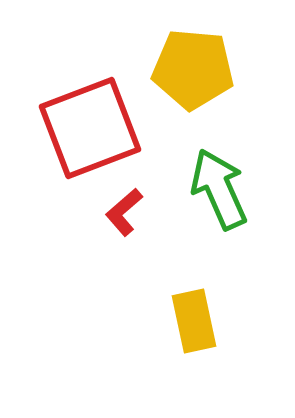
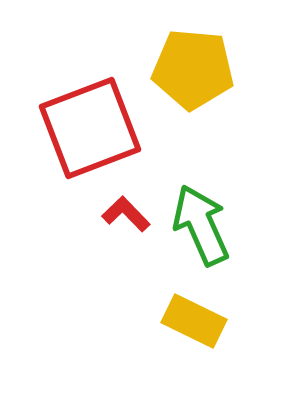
green arrow: moved 18 px left, 36 px down
red L-shape: moved 2 px right, 2 px down; rotated 87 degrees clockwise
yellow rectangle: rotated 52 degrees counterclockwise
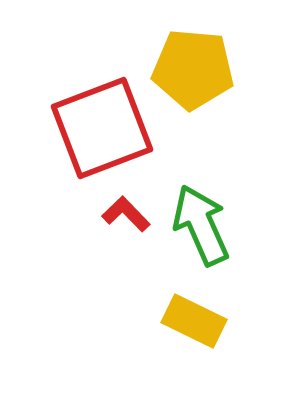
red square: moved 12 px right
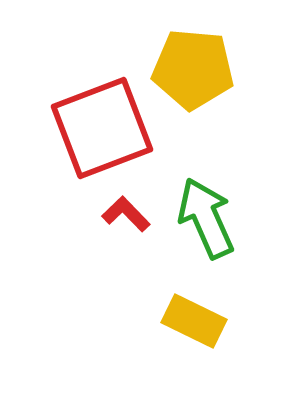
green arrow: moved 5 px right, 7 px up
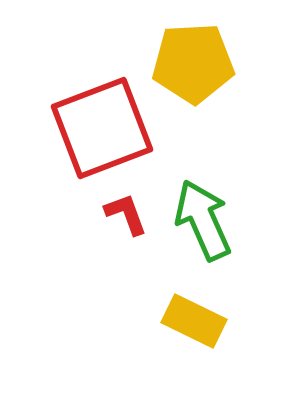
yellow pentagon: moved 6 px up; rotated 8 degrees counterclockwise
red L-shape: rotated 24 degrees clockwise
green arrow: moved 3 px left, 2 px down
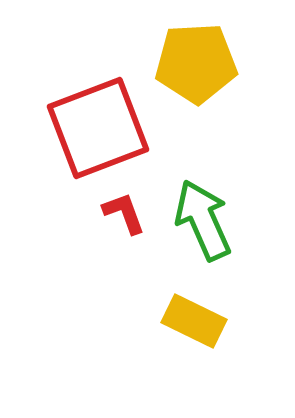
yellow pentagon: moved 3 px right
red square: moved 4 px left
red L-shape: moved 2 px left, 1 px up
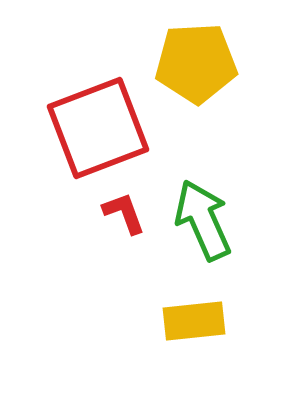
yellow rectangle: rotated 32 degrees counterclockwise
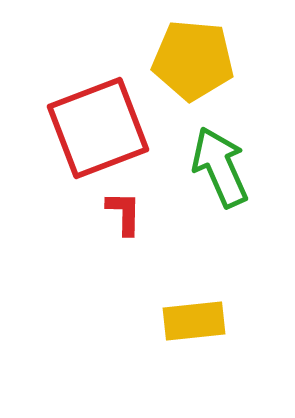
yellow pentagon: moved 3 px left, 3 px up; rotated 8 degrees clockwise
red L-shape: rotated 21 degrees clockwise
green arrow: moved 17 px right, 53 px up
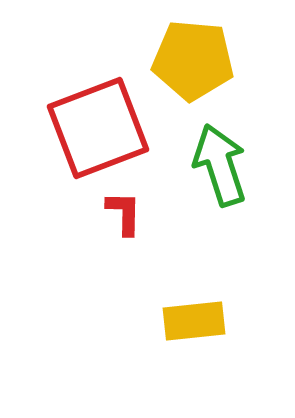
green arrow: moved 2 px up; rotated 6 degrees clockwise
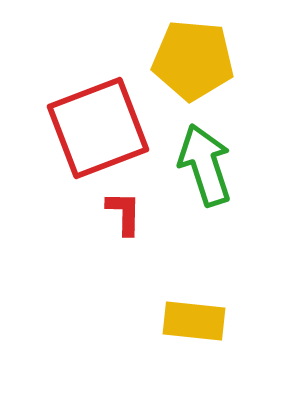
green arrow: moved 15 px left
yellow rectangle: rotated 12 degrees clockwise
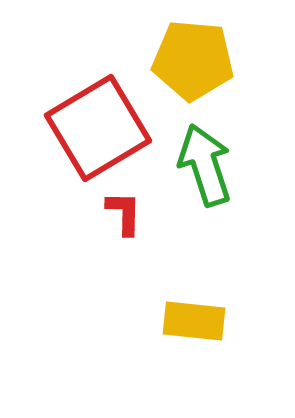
red square: rotated 10 degrees counterclockwise
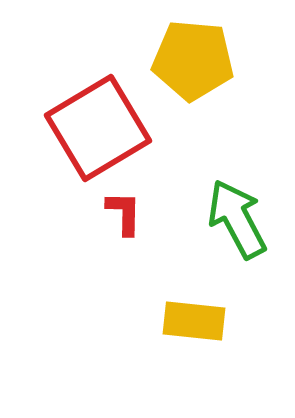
green arrow: moved 32 px right, 54 px down; rotated 10 degrees counterclockwise
